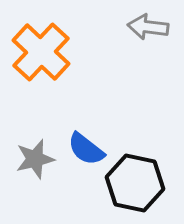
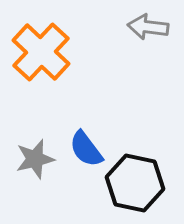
blue semicircle: rotated 15 degrees clockwise
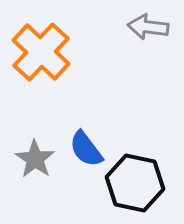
gray star: rotated 24 degrees counterclockwise
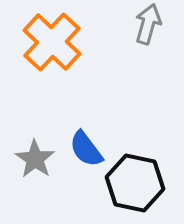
gray arrow: moved 3 px up; rotated 99 degrees clockwise
orange cross: moved 11 px right, 10 px up
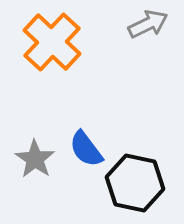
gray arrow: rotated 48 degrees clockwise
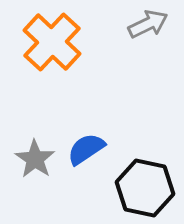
blue semicircle: rotated 93 degrees clockwise
black hexagon: moved 10 px right, 5 px down
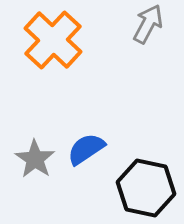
gray arrow: rotated 36 degrees counterclockwise
orange cross: moved 1 px right, 2 px up
black hexagon: moved 1 px right
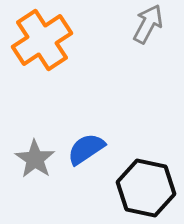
orange cross: moved 11 px left; rotated 14 degrees clockwise
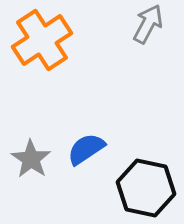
gray star: moved 4 px left
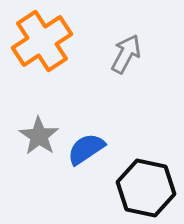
gray arrow: moved 22 px left, 30 px down
orange cross: moved 1 px down
gray star: moved 8 px right, 23 px up
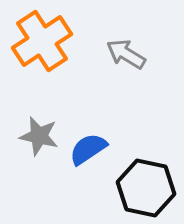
gray arrow: rotated 87 degrees counterclockwise
gray star: rotated 21 degrees counterclockwise
blue semicircle: moved 2 px right
